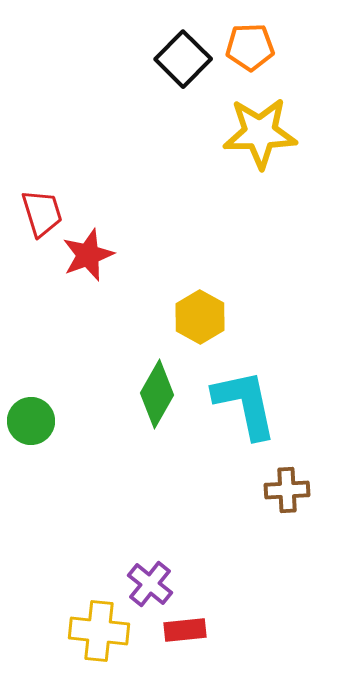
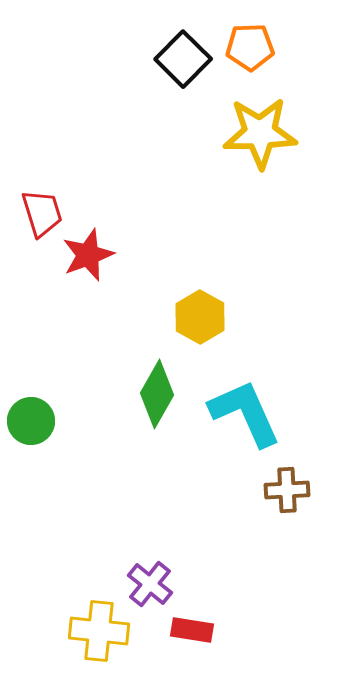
cyan L-shape: moved 9 px down; rotated 12 degrees counterclockwise
red rectangle: moved 7 px right; rotated 15 degrees clockwise
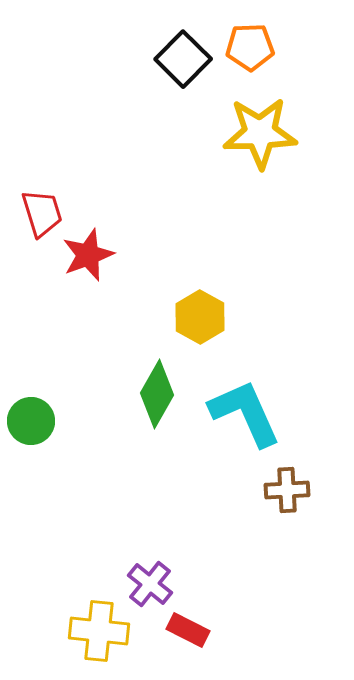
red rectangle: moved 4 px left; rotated 18 degrees clockwise
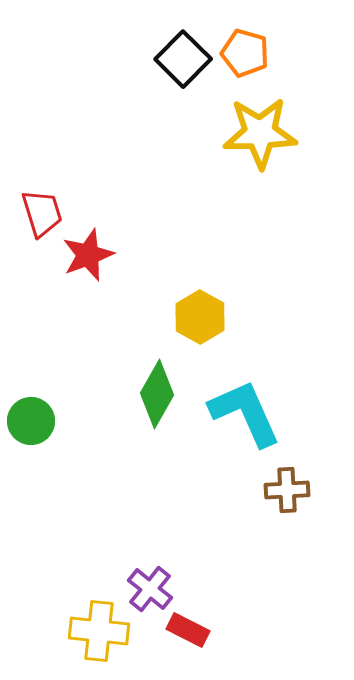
orange pentagon: moved 5 px left, 6 px down; rotated 18 degrees clockwise
purple cross: moved 5 px down
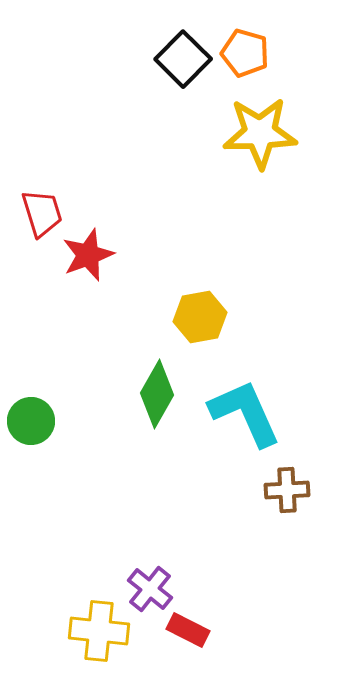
yellow hexagon: rotated 21 degrees clockwise
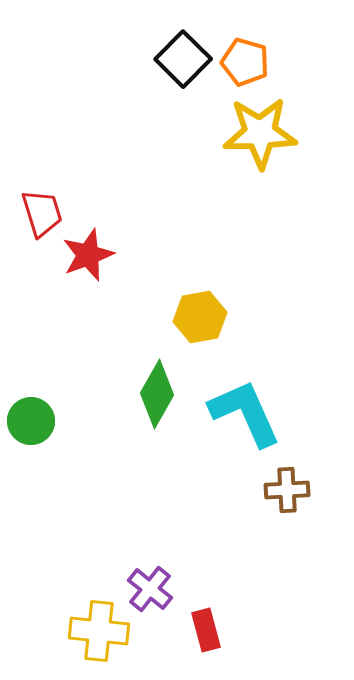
orange pentagon: moved 9 px down
red rectangle: moved 18 px right; rotated 48 degrees clockwise
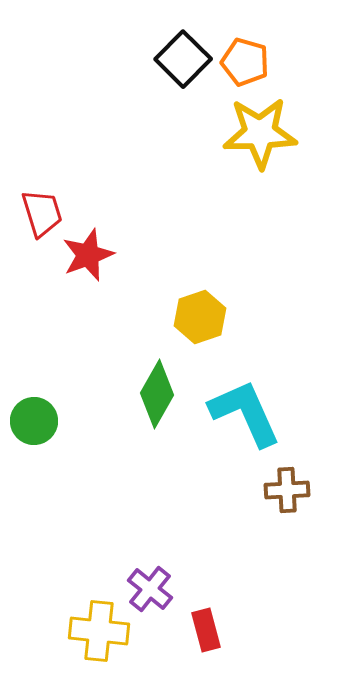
yellow hexagon: rotated 9 degrees counterclockwise
green circle: moved 3 px right
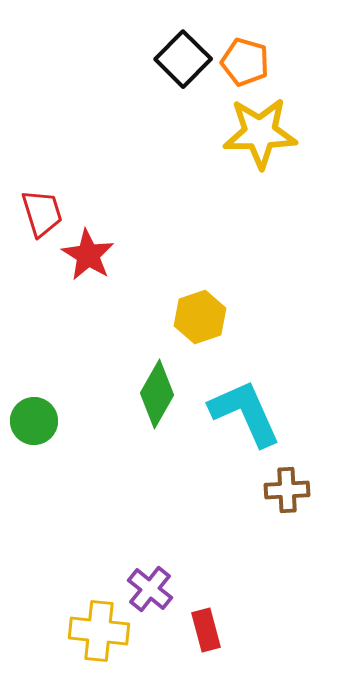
red star: rotated 20 degrees counterclockwise
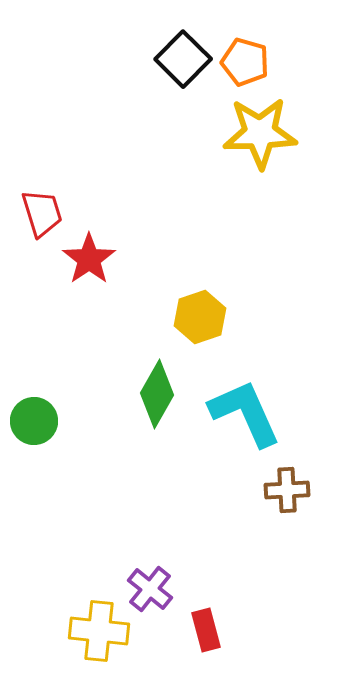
red star: moved 1 px right, 4 px down; rotated 6 degrees clockwise
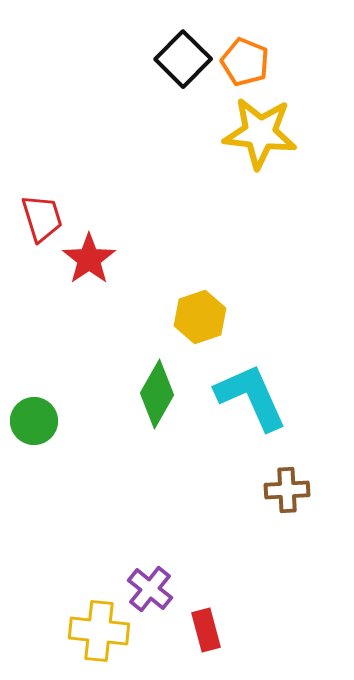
orange pentagon: rotated 6 degrees clockwise
yellow star: rotated 8 degrees clockwise
red trapezoid: moved 5 px down
cyan L-shape: moved 6 px right, 16 px up
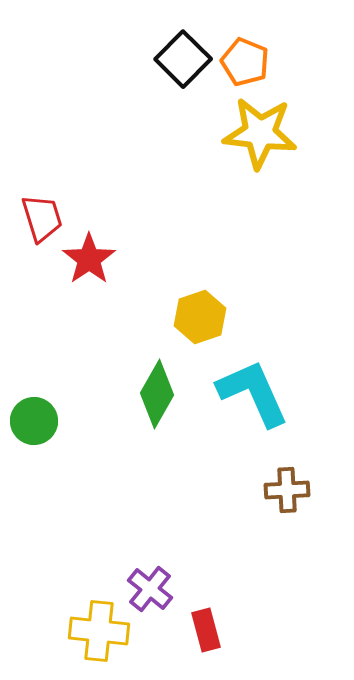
cyan L-shape: moved 2 px right, 4 px up
